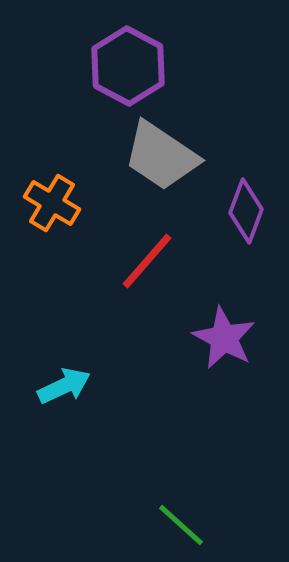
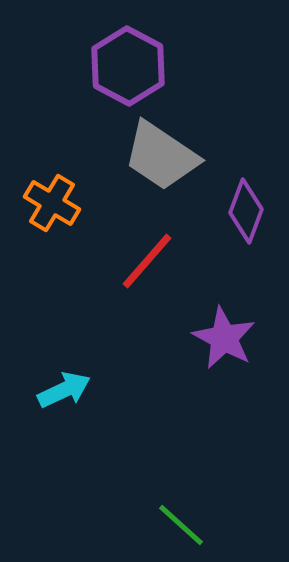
cyan arrow: moved 4 px down
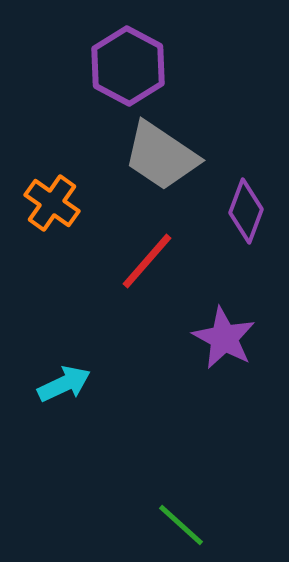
orange cross: rotated 4 degrees clockwise
cyan arrow: moved 6 px up
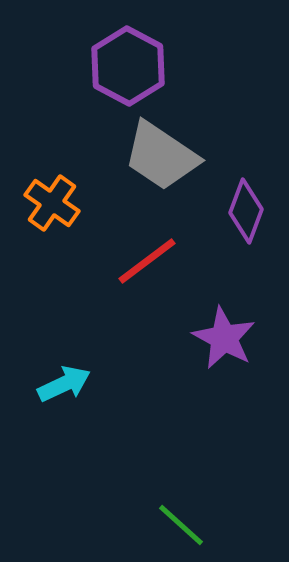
red line: rotated 12 degrees clockwise
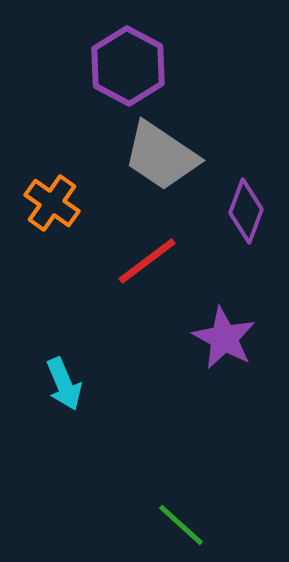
cyan arrow: rotated 92 degrees clockwise
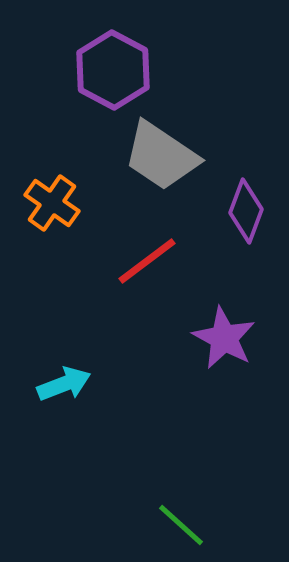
purple hexagon: moved 15 px left, 4 px down
cyan arrow: rotated 88 degrees counterclockwise
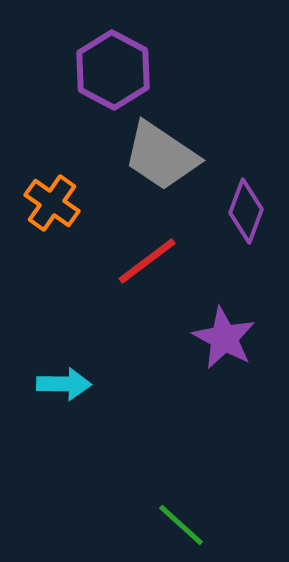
cyan arrow: rotated 22 degrees clockwise
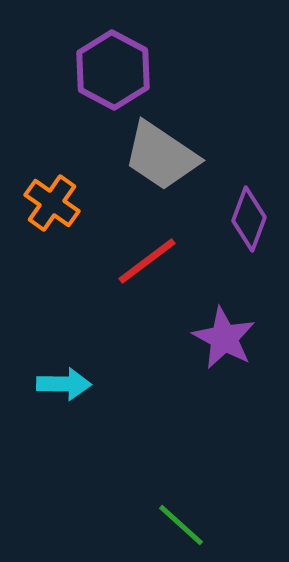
purple diamond: moved 3 px right, 8 px down
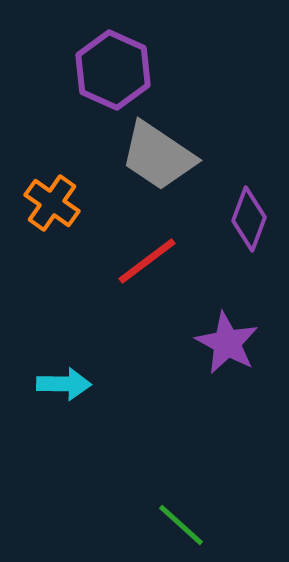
purple hexagon: rotated 4 degrees counterclockwise
gray trapezoid: moved 3 px left
purple star: moved 3 px right, 5 px down
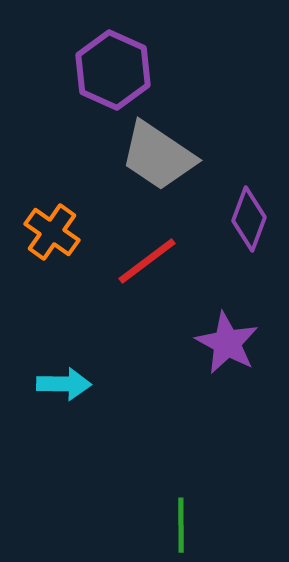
orange cross: moved 29 px down
green line: rotated 48 degrees clockwise
